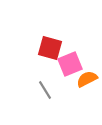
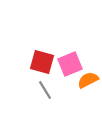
red square: moved 8 px left, 14 px down
orange semicircle: moved 1 px right, 1 px down
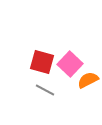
pink square: rotated 25 degrees counterclockwise
gray line: rotated 30 degrees counterclockwise
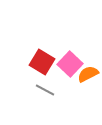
red square: rotated 15 degrees clockwise
orange semicircle: moved 6 px up
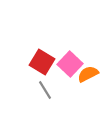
gray line: rotated 30 degrees clockwise
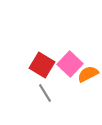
red square: moved 3 px down
gray line: moved 3 px down
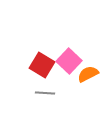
pink square: moved 1 px left, 3 px up
gray line: rotated 54 degrees counterclockwise
